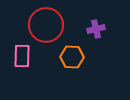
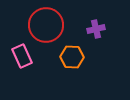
pink rectangle: rotated 25 degrees counterclockwise
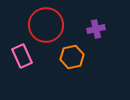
orange hexagon: rotated 15 degrees counterclockwise
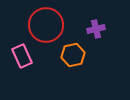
orange hexagon: moved 1 px right, 2 px up
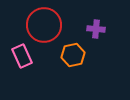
red circle: moved 2 px left
purple cross: rotated 18 degrees clockwise
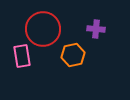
red circle: moved 1 px left, 4 px down
pink rectangle: rotated 15 degrees clockwise
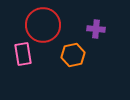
red circle: moved 4 px up
pink rectangle: moved 1 px right, 2 px up
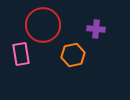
pink rectangle: moved 2 px left
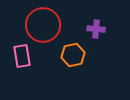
pink rectangle: moved 1 px right, 2 px down
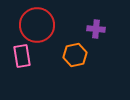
red circle: moved 6 px left
orange hexagon: moved 2 px right
